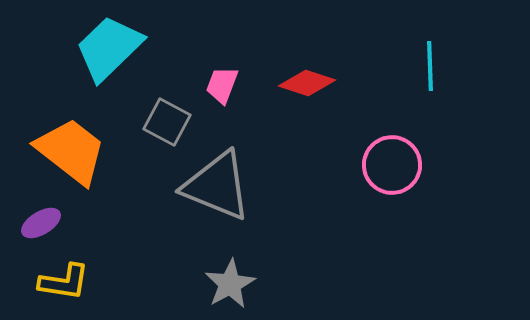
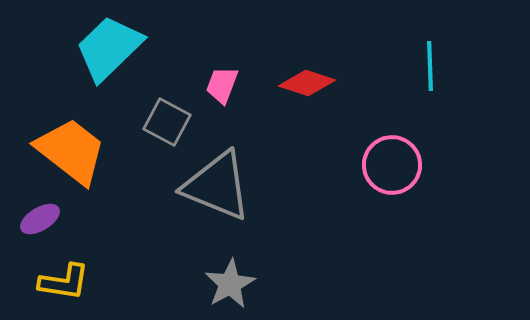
purple ellipse: moved 1 px left, 4 px up
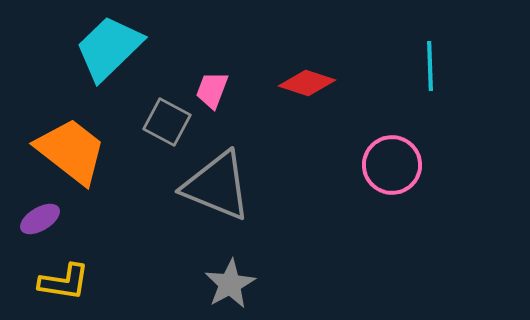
pink trapezoid: moved 10 px left, 5 px down
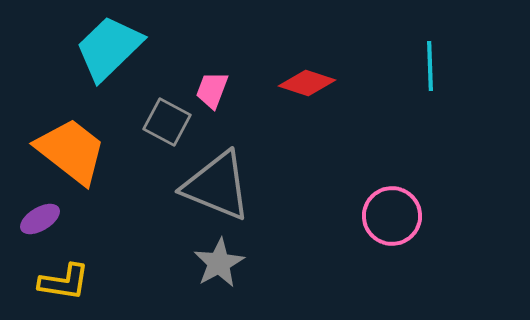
pink circle: moved 51 px down
gray star: moved 11 px left, 21 px up
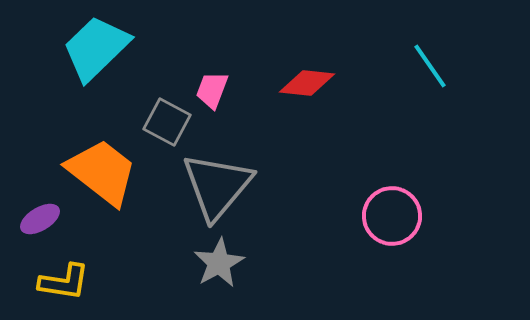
cyan trapezoid: moved 13 px left
cyan line: rotated 33 degrees counterclockwise
red diamond: rotated 12 degrees counterclockwise
orange trapezoid: moved 31 px right, 21 px down
gray triangle: rotated 48 degrees clockwise
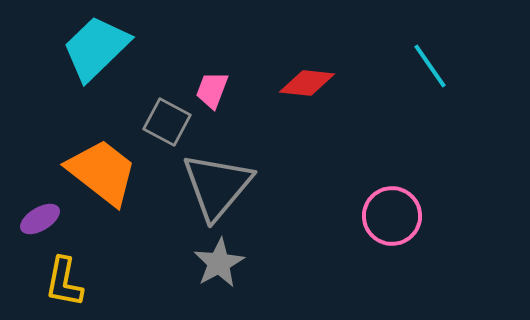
yellow L-shape: rotated 92 degrees clockwise
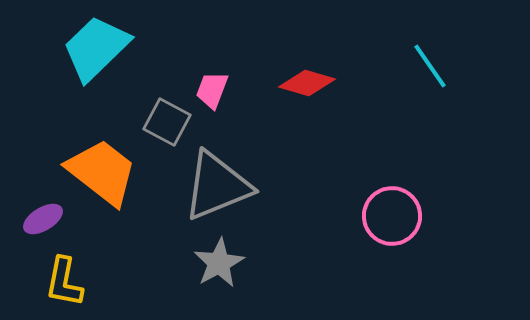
red diamond: rotated 10 degrees clockwise
gray triangle: rotated 28 degrees clockwise
purple ellipse: moved 3 px right
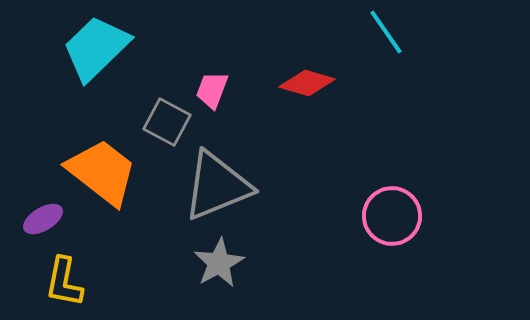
cyan line: moved 44 px left, 34 px up
